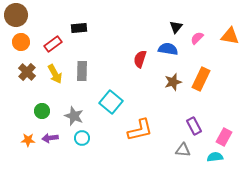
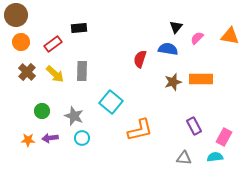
yellow arrow: rotated 18 degrees counterclockwise
orange rectangle: rotated 65 degrees clockwise
gray triangle: moved 1 px right, 8 px down
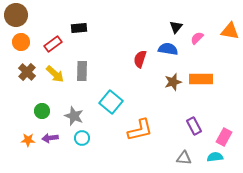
orange triangle: moved 5 px up
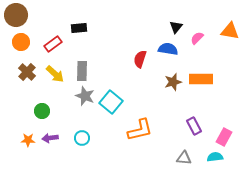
gray star: moved 11 px right, 20 px up
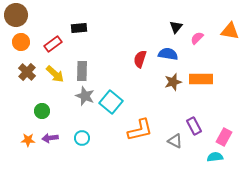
blue semicircle: moved 5 px down
gray triangle: moved 9 px left, 17 px up; rotated 21 degrees clockwise
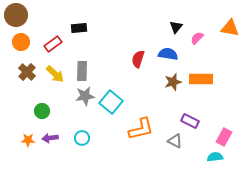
orange triangle: moved 3 px up
red semicircle: moved 2 px left
gray star: rotated 30 degrees counterclockwise
purple rectangle: moved 4 px left, 5 px up; rotated 36 degrees counterclockwise
orange L-shape: moved 1 px right, 1 px up
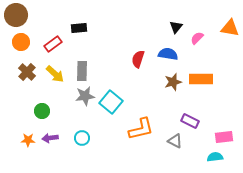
pink rectangle: rotated 54 degrees clockwise
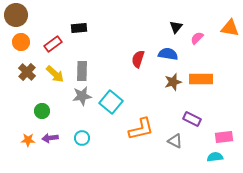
gray star: moved 3 px left
purple rectangle: moved 2 px right, 2 px up
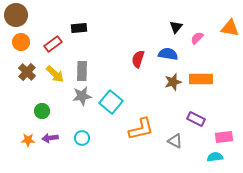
purple rectangle: moved 4 px right
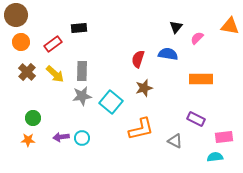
orange triangle: moved 2 px up
brown star: moved 29 px left, 6 px down
green circle: moved 9 px left, 7 px down
purple arrow: moved 11 px right, 1 px up
